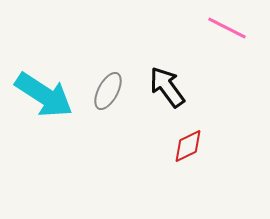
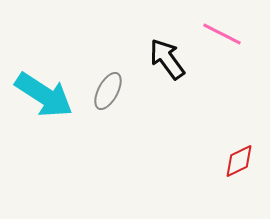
pink line: moved 5 px left, 6 px down
black arrow: moved 28 px up
red diamond: moved 51 px right, 15 px down
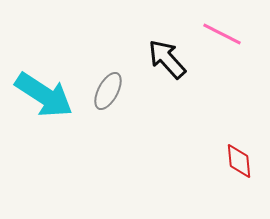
black arrow: rotated 6 degrees counterclockwise
red diamond: rotated 69 degrees counterclockwise
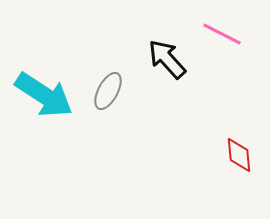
red diamond: moved 6 px up
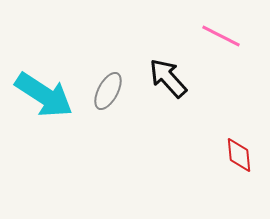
pink line: moved 1 px left, 2 px down
black arrow: moved 1 px right, 19 px down
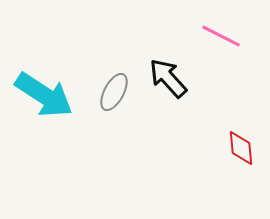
gray ellipse: moved 6 px right, 1 px down
red diamond: moved 2 px right, 7 px up
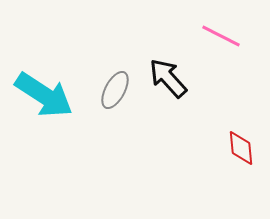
gray ellipse: moved 1 px right, 2 px up
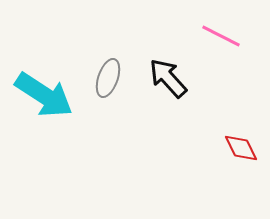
gray ellipse: moved 7 px left, 12 px up; rotated 9 degrees counterclockwise
red diamond: rotated 21 degrees counterclockwise
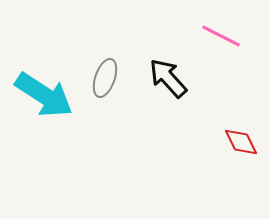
gray ellipse: moved 3 px left
red diamond: moved 6 px up
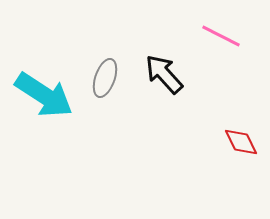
black arrow: moved 4 px left, 4 px up
